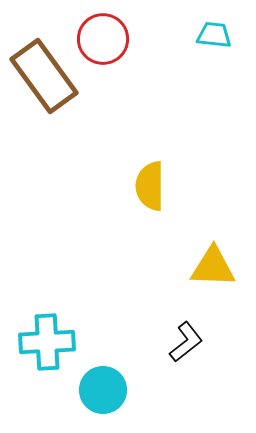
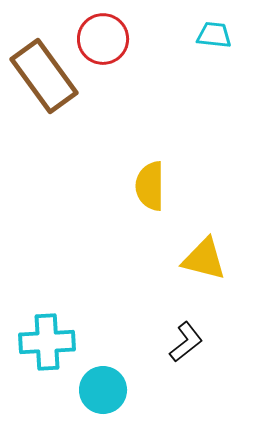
yellow triangle: moved 9 px left, 8 px up; rotated 12 degrees clockwise
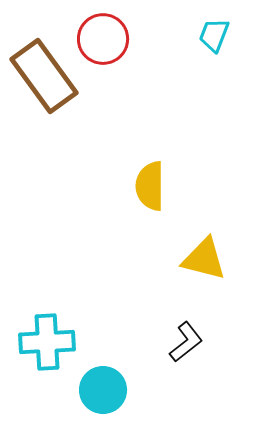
cyan trapezoid: rotated 75 degrees counterclockwise
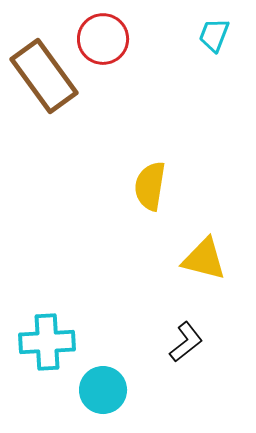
yellow semicircle: rotated 9 degrees clockwise
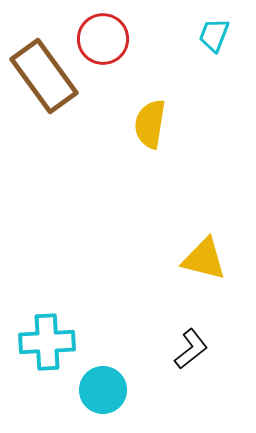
yellow semicircle: moved 62 px up
black L-shape: moved 5 px right, 7 px down
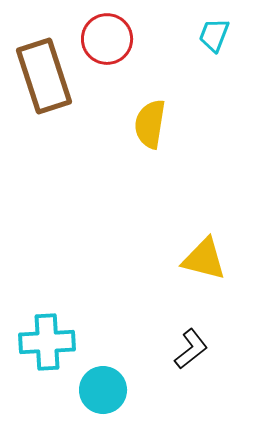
red circle: moved 4 px right
brown rectangle: rotated 18 degrees clockwise
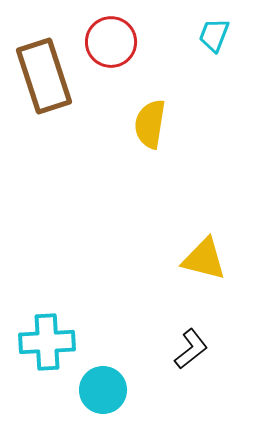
red circle: moved 4 px right, 3 px down
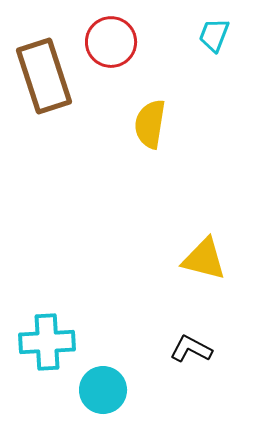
black L-shape: rotated 114 degrees counterclockwise
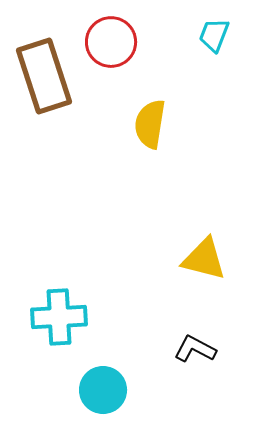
cyan cross: moved 12 px right, 25 px up
black L-shape: moved 4 px right
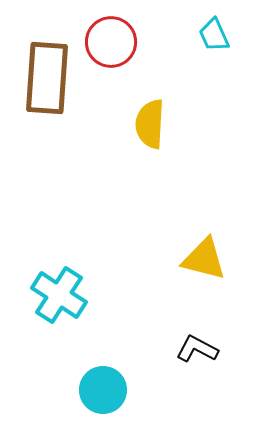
cyan trapezoid: rotated 45 degrees counterclockwise
brown rectangle: moved 3 px right, 2 px down; rotated 22 degrees clockwise
yellow semicircle: rotated 6 degrees counterclockwise
cyan cross: moved 22 px up; rotated 36 degrees clockwise
black L-shape: moved 2 px right
